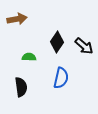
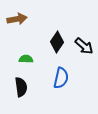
green semicircle: moved 3 px left, 2 px down
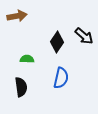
brown arrow: moved 3 px up
black arrow: moved 10 px up
green semicircle: moved 1 px right
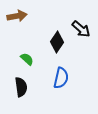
black arrow: moved 3 px left, 7 px up
green semicircle: rotated 40 degrees clockwise
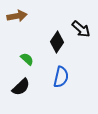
blue semicircle: moved 1 px up
black semicircle: rotated 54 degrees clockwise
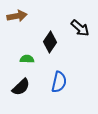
black arrow: moved 1 px left, 1 px up
black diamond: moved 7 px left
green semicircle: rotated 40 degrees counterclockwise
blue semicircle: moved 2 px left, 5 px down
